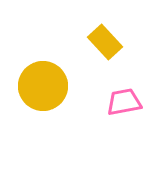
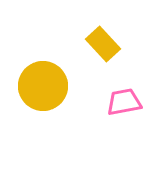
yellow rectangle: moved 2 px left, 2 px down
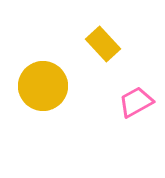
pink trapezoid: moved 12 px right; rotated 18 degrees counterclockwise
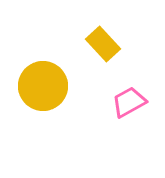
pink trapezoid: moved 7 px left
